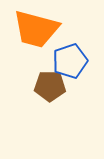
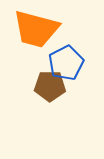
blue pentagon: moved 4 px left, 2 px down; rotated 8 degrees counterclockwise
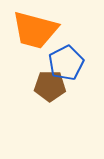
orange trapezoid: moved 1 px left, 1 px down
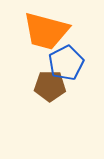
orange trapezoid: moved 11 px right, 1 px down
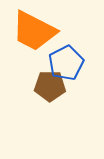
orange trapezoid: moved 12 px left; rotated 12 degrees clockwise
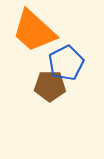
orange trapezoid: rotated 15 degrees clockwise
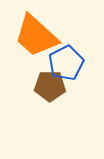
orange trapezoid: moved 2 px right, 5 px down
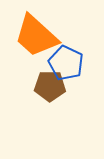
blue pentagon: rotated 20 degrees counterclockwise
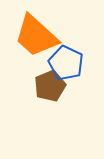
brown pentagon: rotated 24 degrees counterclockwise
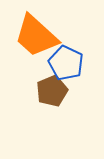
brown pentagon: moved 2 px right, 5 px down
